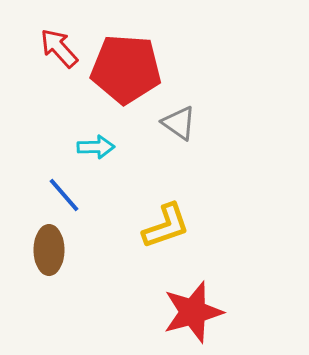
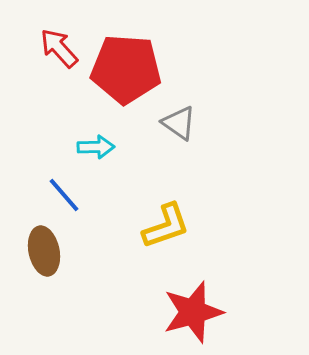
brown ellipse: moved 5 px left, 1 px down; rotated 12 degrees counterclockwise
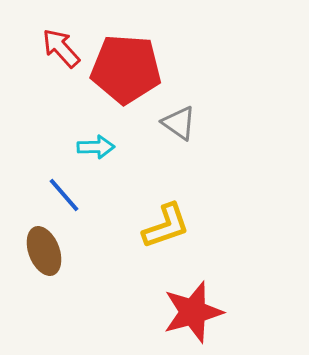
red arrow: moved 2 px right
brown ellipse: rotated 9 degrees counterclockwise
